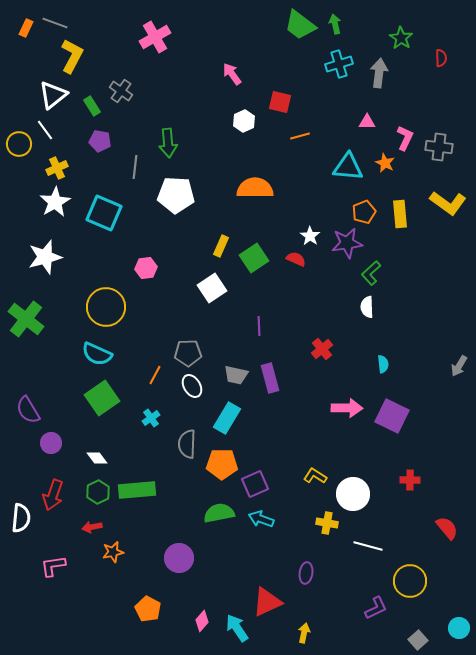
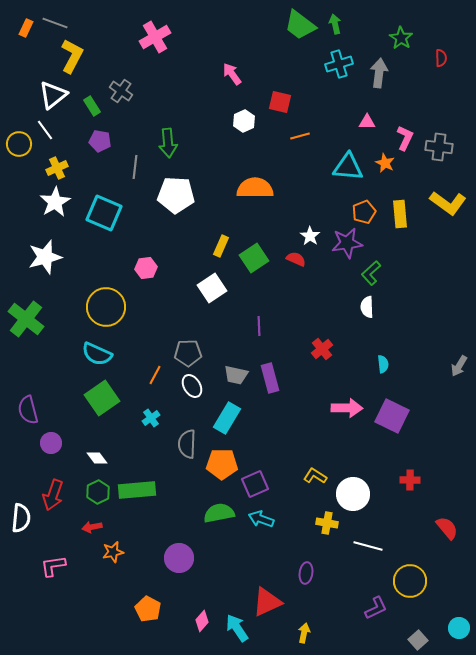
purple semicircle at (28, 410): rotated 16 degrees clockwise
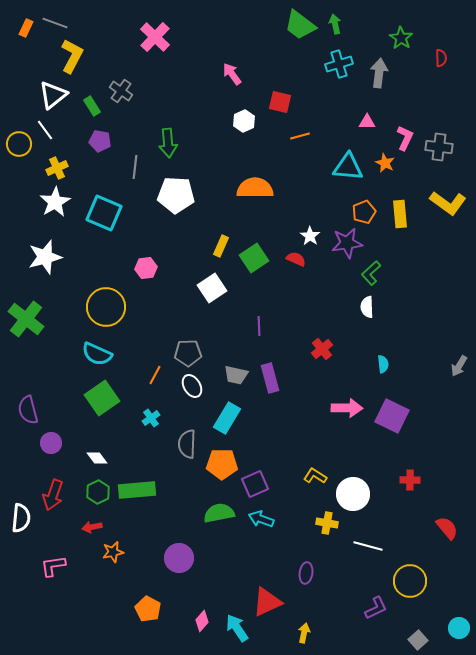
pink cross at (155, 37): rotated 16 degrees counterclockwise
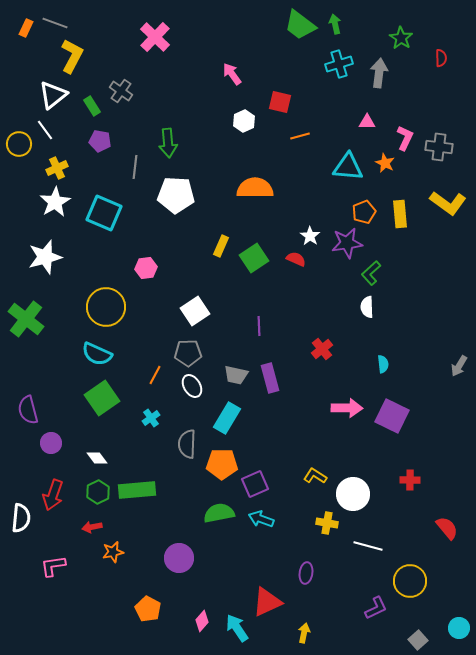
white square at (212, 288): moved 17 px left, 23 px down
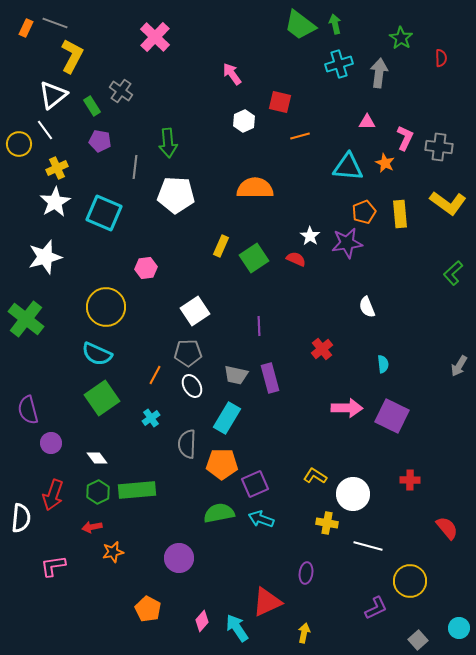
green L-shape at (371, 273): moved 82 px right
white semicircle at (367, 307): rotated 20 degrees counterclockwise
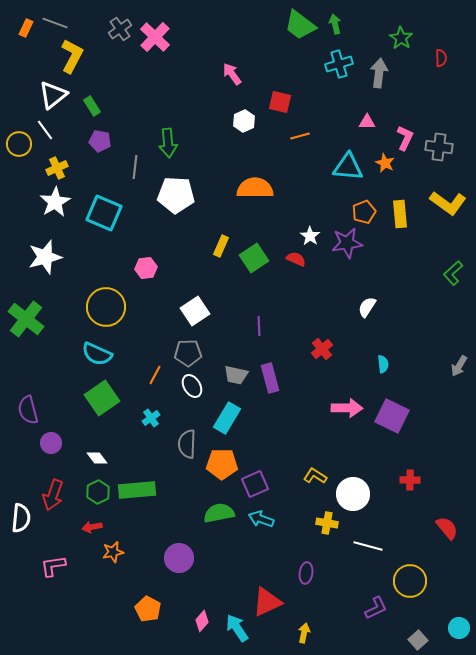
gray cross at (121, 91): moved 1 px left, 62 px up; rotated 20 degrees clockwise
white semicircle at (367, 307): rotated 55 degrees clockwise
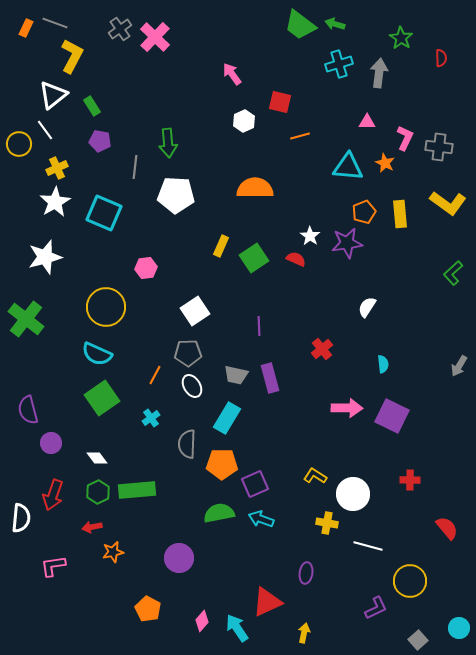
green arrow at (335, 24): rotated 60 degrees counterclockwise
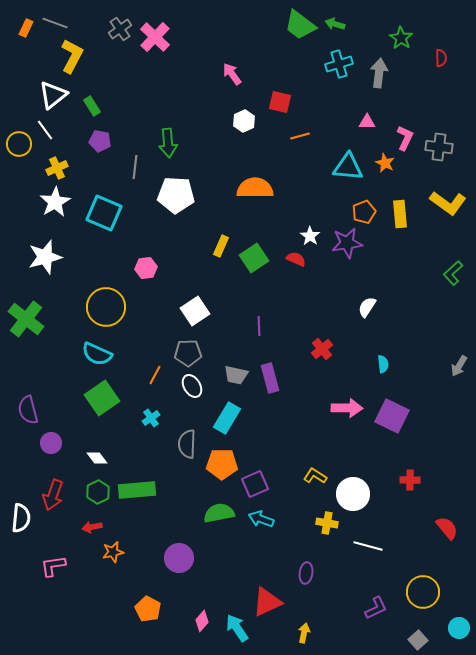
yellow circle at (410, 581): moved 13 px right, 11 px down
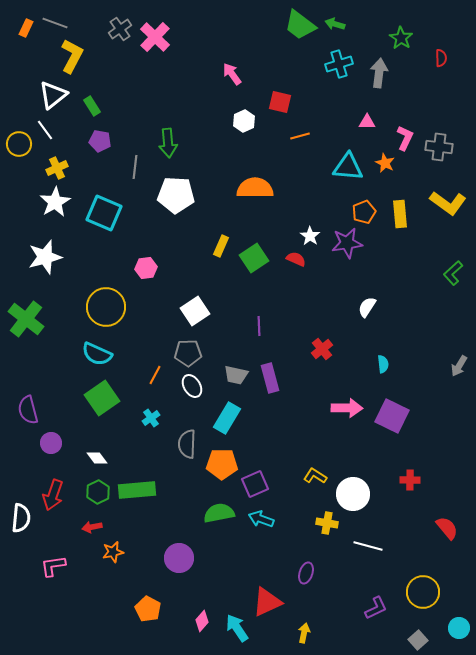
purple ellipse at (306, 573): rotated 10 degrees clockwise
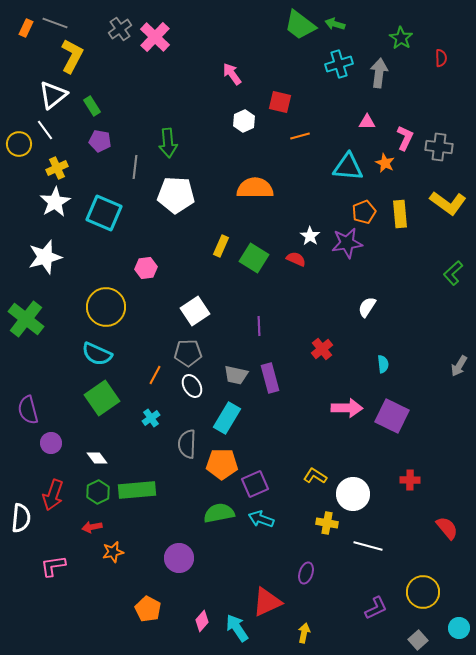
green square at (254, 258): rotated 24 degrees counterclockwise
